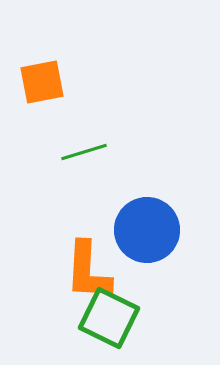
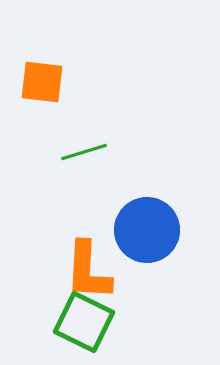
orange square: rotated 18 degrees clockwise
green square: moved 25 px left, 4 px down
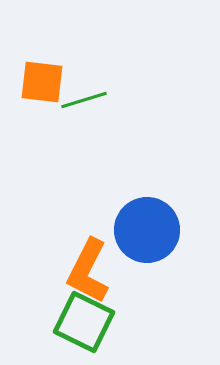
green line: moved 52 px up
orange L-shape: rotated 24 degrees clockwise
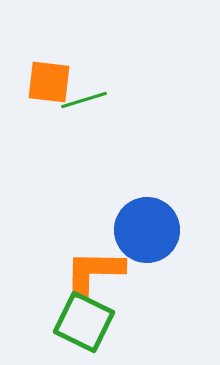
orange square: moved 7 px right
orange L-shape: moved 6 px right, 1 px down; rotated 64 degrees clockwise
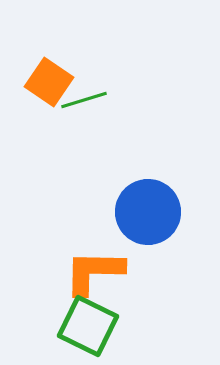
orange square: rotated 27 degrees clockwise
blue circle: moved 1 px right, 18 px up
green square: moved 4 px right, 4 px down
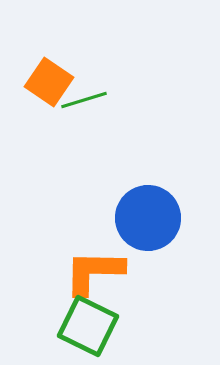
blue circle: moved 6 px down
